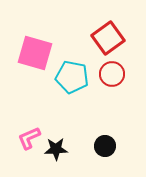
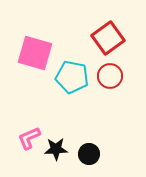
red circle: moved 2 px left, 2 px down
black circle: moved 16 px left, 8 px down
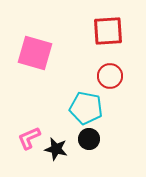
red square: moved 7 px up; rotated 32 degrees clockwise
cyan pentagon: moved 14 px right, 31 px down
black star: rotated 15 degrees clockwise
black circle: moved 15 px up
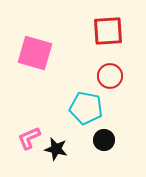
black circle: moved 15 px right, 1 px down
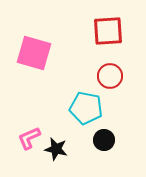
pink square: moved 1 px left
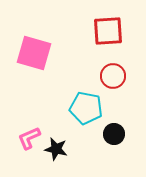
red circle: moved 3 px right
black circle: moved 10 px right, 6 px up
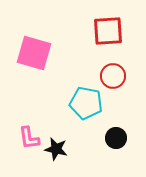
cyan pentagon: moved 5 px up
black circle: moved 2 px right, 4 px down
pink L-shape: rotated 75 degrees counterclockwise
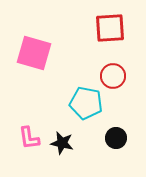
red square: moved 2 px right, 3 px up
black star: moved 6 px right, 6 px up
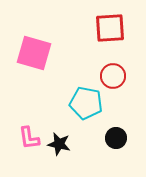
black star: moved 3 px left, 1 px down
